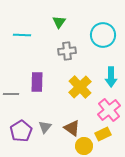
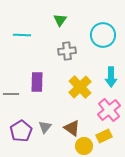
green triangle: moved 1 px right, 2 px up
yellow rectangle: moved 1 px right, 2 px down
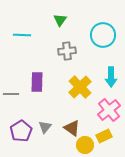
yellow circle: moved 1 px right, 1 px up
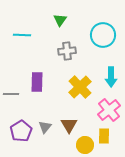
brown triangle: moved 3 px left, 3 px up; rotated 24 degrees clockwise
yellow rectangle: rotated 63 degrees counterclockwise
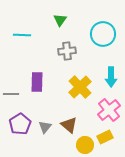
cyan circle: moved 1 px up
brown triangle: rotated 18 degrees counterclockwise
purple pentagon: moved 1 px left, 7 px up
yellow rectangle: moved 1 px right, 1 px down; rotated 63 degrees clockwise
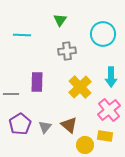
yellow rectangle: moved 1 px up; rotated 35 degrees clockwise
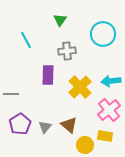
cyan line: moved 4 px right, 5 px down; rotated 60 degrees clockwise
cyan arrow: moved 4 px down; rotated 84 degrees clockwise
purple rectangle: moved 11 px right, 7 px up
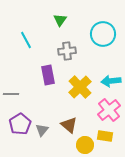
purple rectangle: rotated 12 degrees counterclockwise
gray triangle: moved 3 px left, 3 px down
